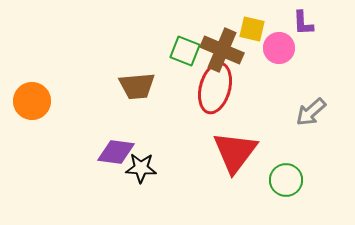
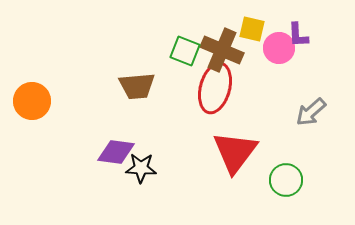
purple L-shape: moved 5 px left, 12 px down
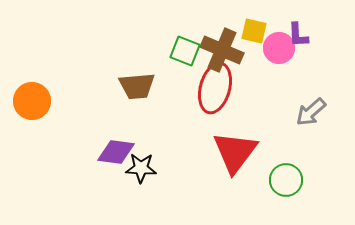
yellow square: moved 2 px right, 2 px down
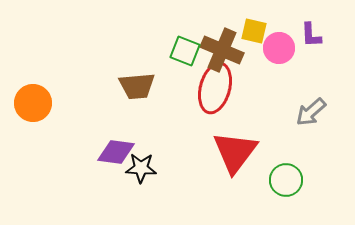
purple L-shape: moved 13 px right
orange circle: moved 1 px right, 2 px down
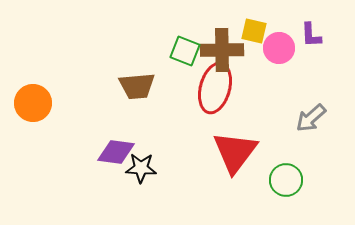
brown cross: rotated 24 degrees counterclockwise
gray arrow: moved 6 px down
